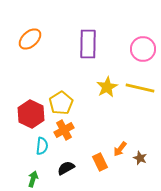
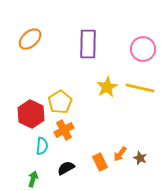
yellow pentagon: moved 1 px left, 1 px up
orange arrow: moved 5 px down
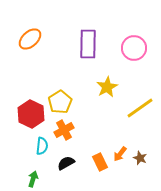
pink circle: moved 9 px left, 1 px up
yellow line: moved 20 px down; rotated 48 degrees counterclockwise
black semicircle: moved 5 px up
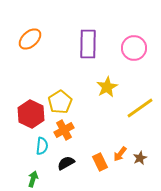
brown star: rotated 24 degrees clockwise
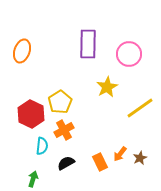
orange ellipse: moved 8 px left, 12 px down; rotated 30 degrees counterclockwise
pink circle: moved 5 px left, 6 px down
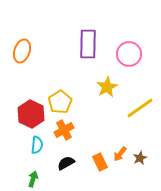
cyan semicircle: moved 5 px left, 1 px up
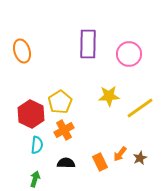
orange ellipse: rotated 35 degrees counterclockwise
yellow star: moved 2 px right, 9 px down; rotated 25 degrees clockwise
black semicircle: rotated 30 degrees clockwise
green arrow: moved 2 px right
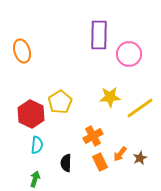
purple rectangle: moved 11 px right, 9 px up
yellow star: moved 1 px right, 1 px down
orange cross: moved 29 px right, 6 px down
black semicircle: rotated 90 degrees counterclockwise
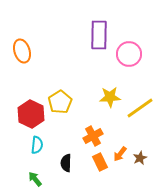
green arrow: rotated 56 degrees counterclockwise
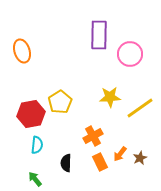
pink circle: moved 1 px right
red hexagon: rotated 24 degrees clockwise
